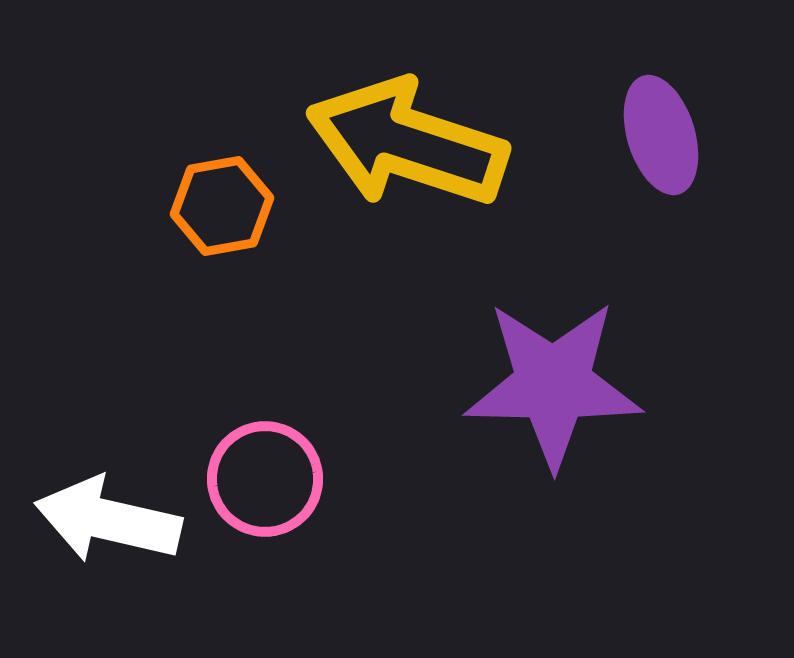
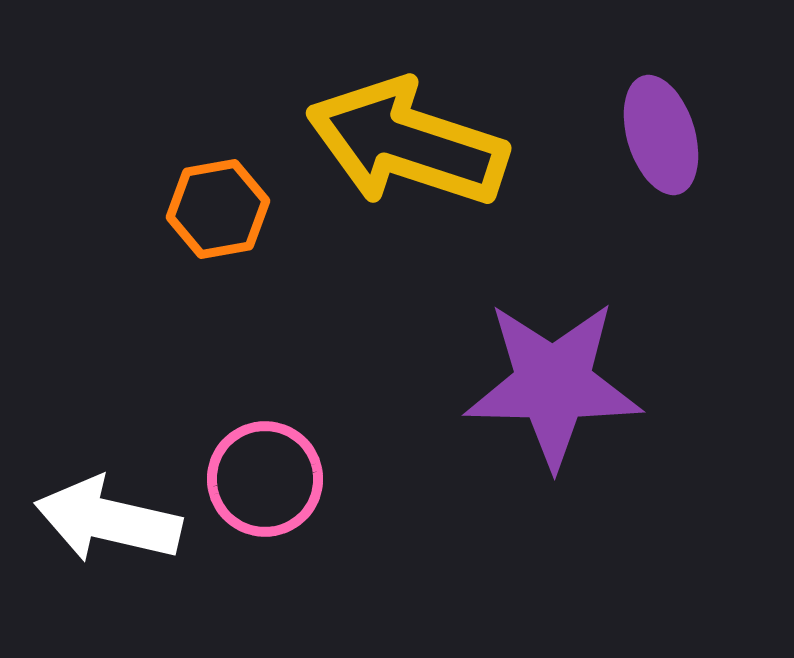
orange hexagon: moved 4 px left, 3 px down
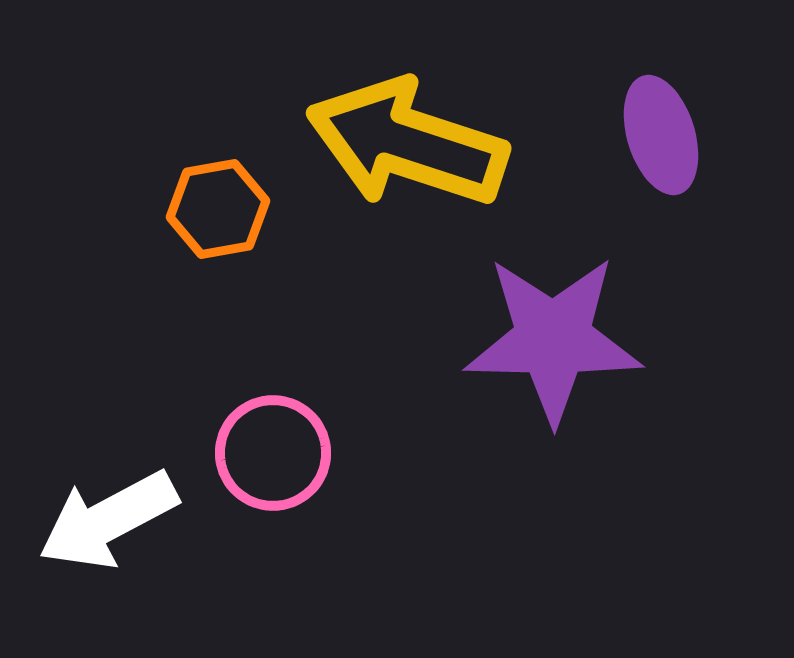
purple star: moved 45 px up
pink circle: moved 8 px right, 26 px up
white arrow: rotated 41 degrees counterclockwise
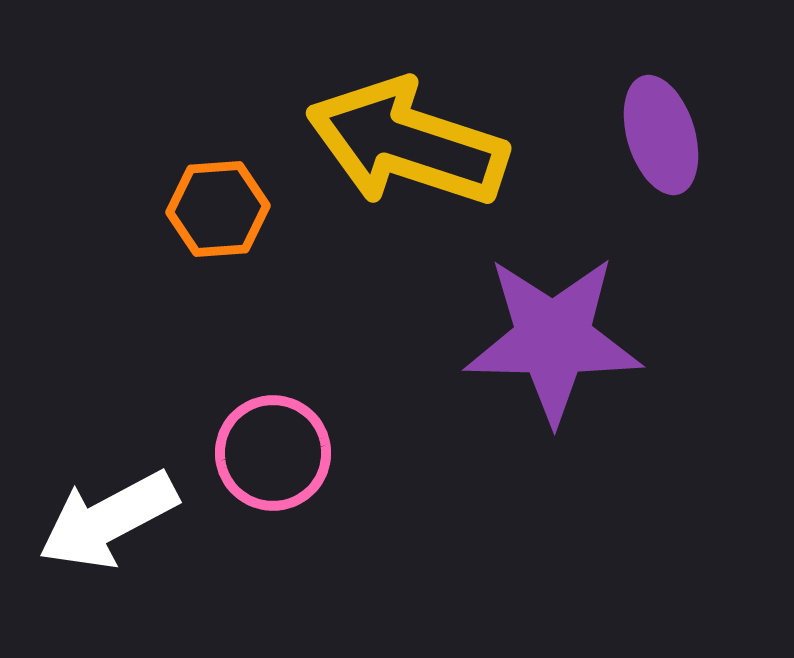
orange hexagon: rotated 6 degrees clockwise
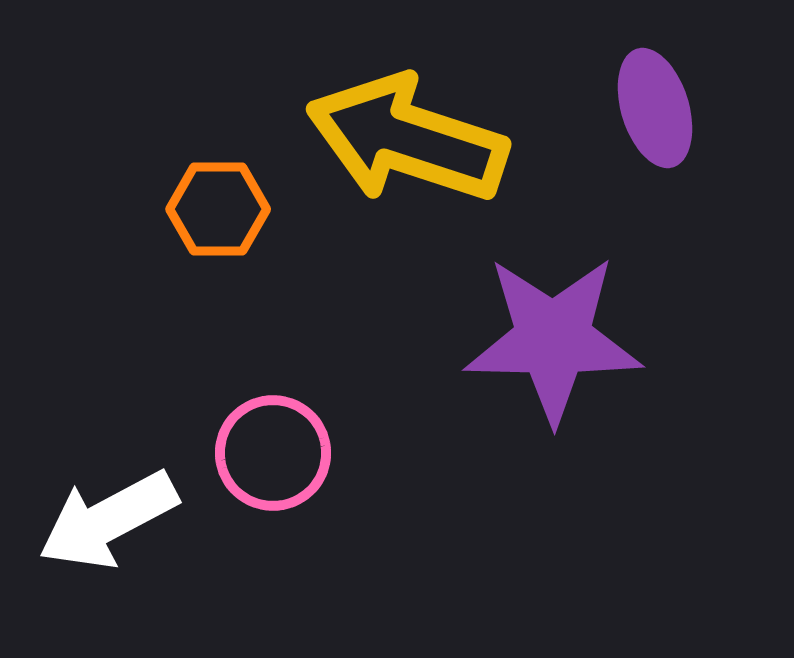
purple ellipse: moved 6 px left, 27 px up
yellow arrow: moved 4 px up
orange hexagon: rotated 4 degrees clockwise
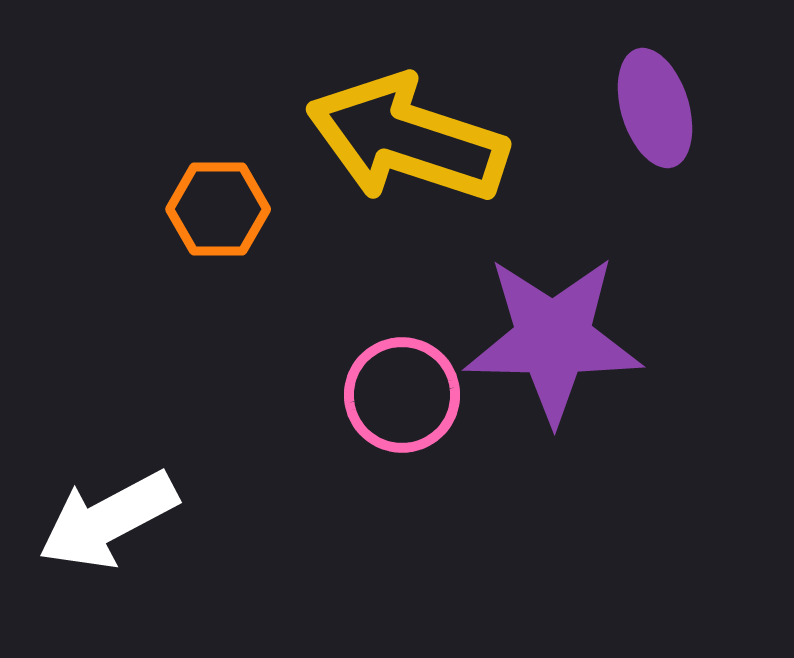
pink circle: moved 129 px right, 58 px up
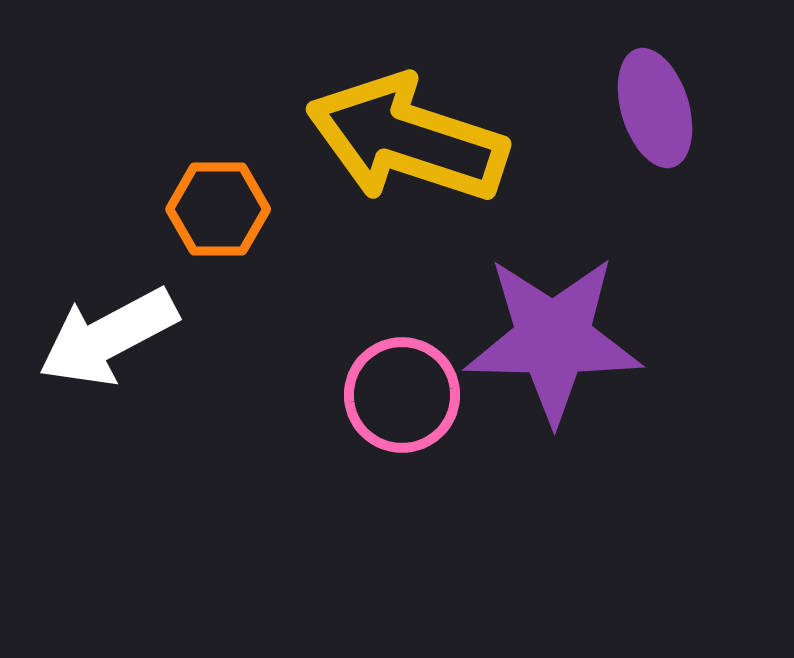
white arrow: moved 183 px up
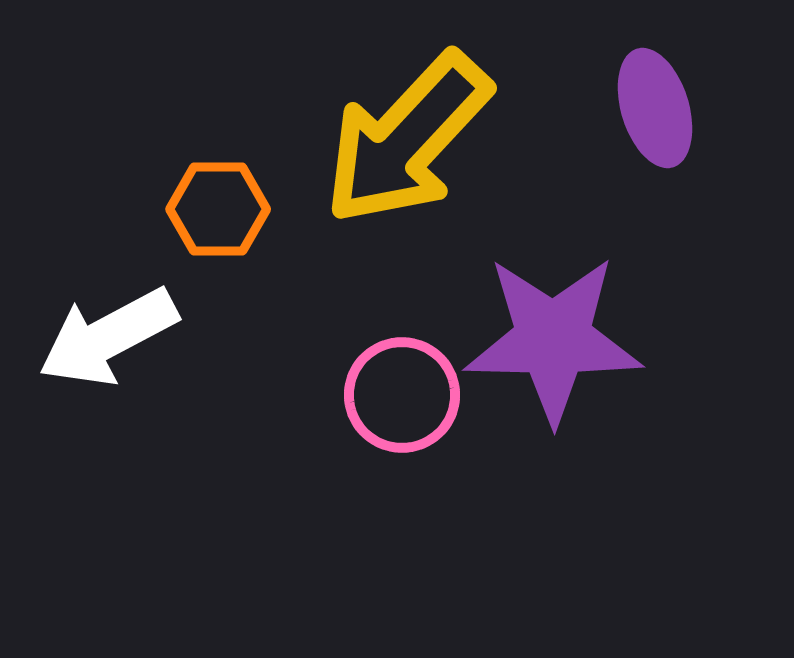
yellow arrow: rotated 65 degrees counterclockwise
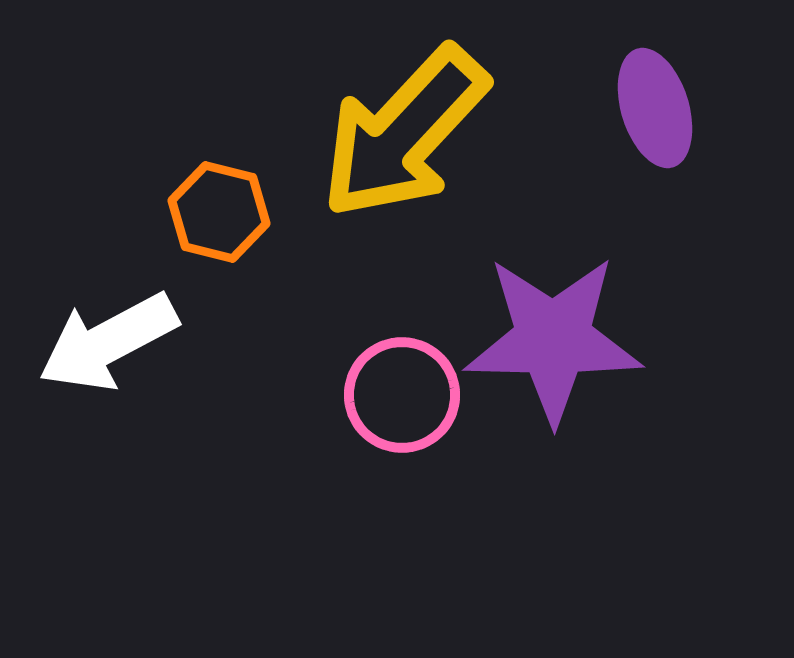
yellow arrow: moved 3 px left, 6 px up
orange hexagon: moved 1 px right, 3 px down; rotated 14 degrees clockwise
white arrow: moved 5 px down
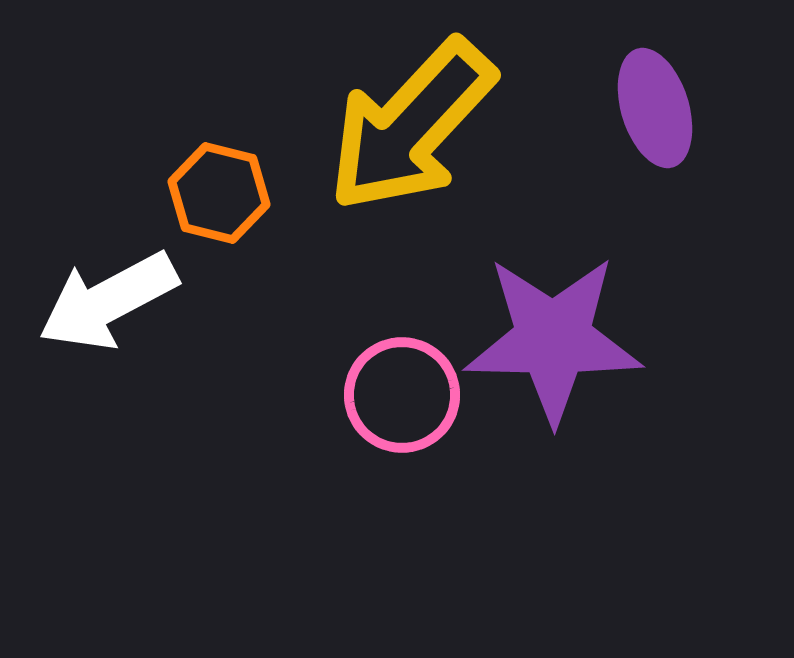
yellow arrow: moved 7 px right, 7 px up
orange hexagon: moved 19 px up
white arrow: moved 41 px up
